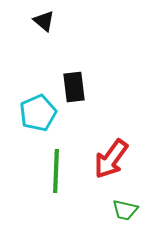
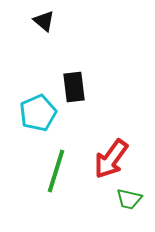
green line: rotated 15 degrees clockwise
green trapezoid: moved 4 px right, 11 px up
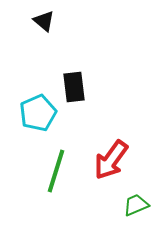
red arrow: moved 1 px down
green trapezoid: moved 7 px right, 6 px down; rotated 144 degrees clockwise
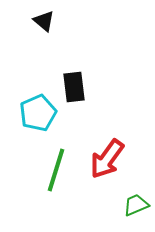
red arrow: moved 4 px left, 1 px up
green line: moved 1 px up
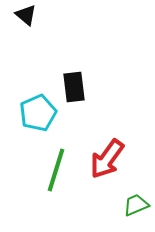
black triangle: moved 18 px left, 6 px up
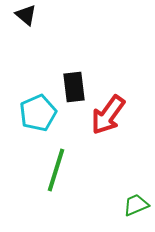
red arrow: moved 1 px right, 44 px up
